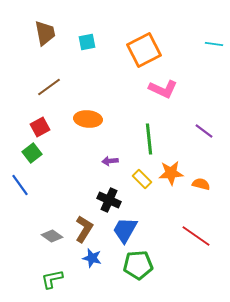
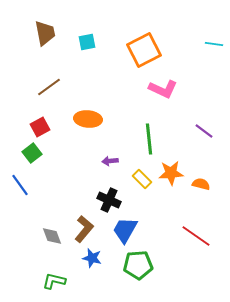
brown L-shape: rotated 8 degrees clockwise
gray diamond: rotated 35 degrees clockwise
green L-shape: moved 2 px right, 2 px down; rotated 25 degrees clockwise
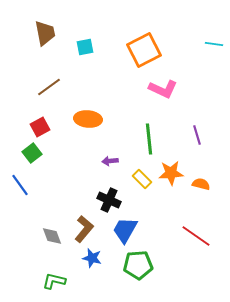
cyan square: moved 2 px left, 5 px down
purple line: moved 7 px left, 4 px down; rotated 36 degrees clockwise
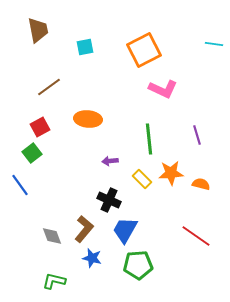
brown trapezoid: moved 7 px left, 3 px up
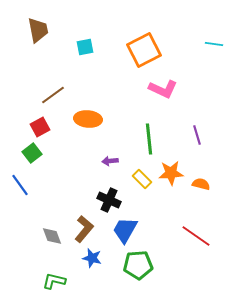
brown line: moved 4 px right, 8 px down
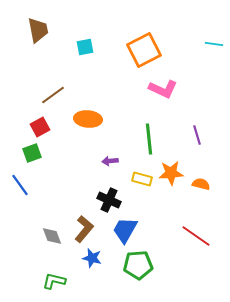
green square: rotated 18 degrees clockwise
yellow rectangle: rotated 30 degrees counterclockwise
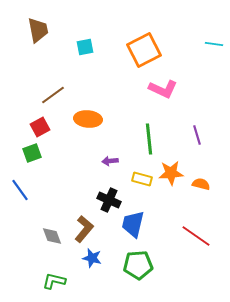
blue line: moved 5 px down
blue trapezoid: moved 8 px right, 6 px up; rotated 16 degrees counterclockwise
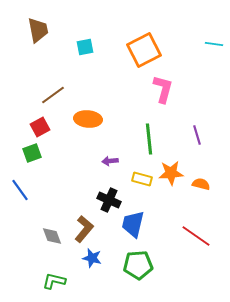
pink L-shape: rotated 100 degrees counterclockwise
